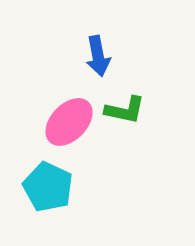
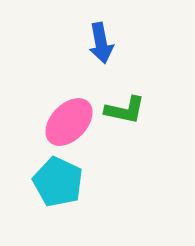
blue arrow: moved 3 px right, 13 px up
cyan pentagon: moved 10 px right, 5 px up
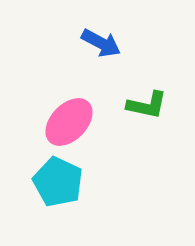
blue arrow: rotated 51 degrees counterclockwise
green L-shape: moved 22 px right, 5 px up
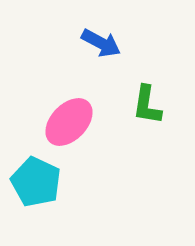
green L-shape: rotated 87 degrees clockwise
cyan pentagon: moved 22 px left
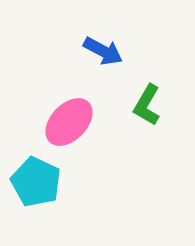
blue arrow: moved 2 px right, 8 px down
green L-shape: rotated 21 degrees clockwise
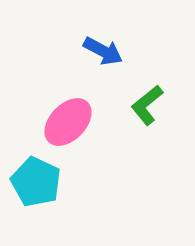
green L-shape: rotated 21 degrees clockwise
pink ellipse: moved 1 px left
